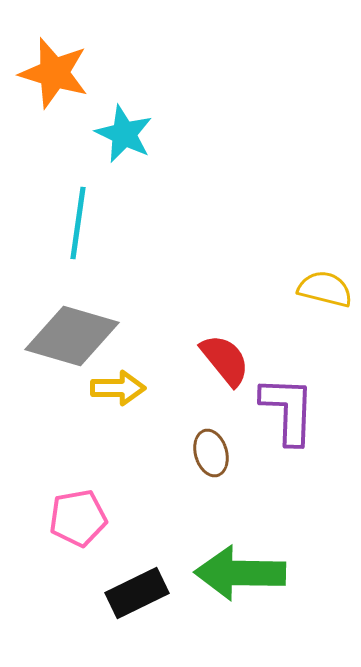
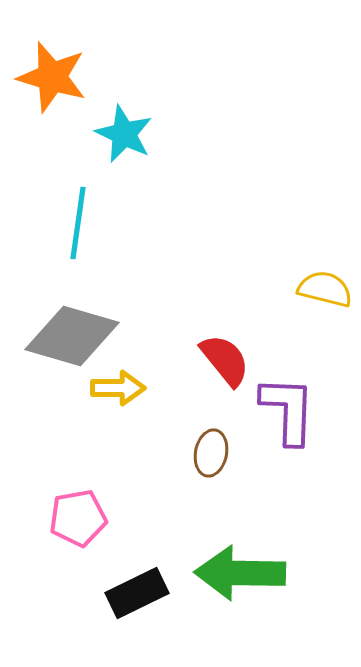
orange star: moved 2 px left, 4 px down
brown ellipse: rotated 27 degrees clockwise
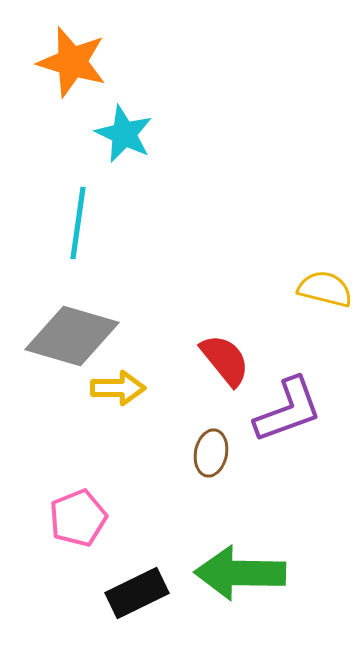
orange star: moved 20 px right, 15 px up
purple L-shape: rotated 68 degrees clockwise
pink pentagon: rotated 12 degrees counterclockwise
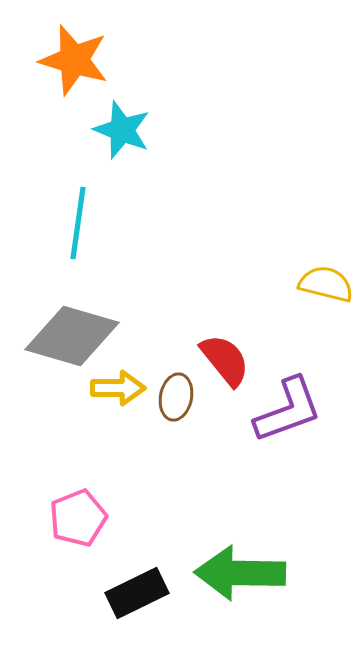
orange star: moved 2 px right, 2 px up
cyan star: moved 2 px left, 4 px up; rotated 4 degrees counterclockwise
yellow semicircle: moved 1 px right, 5 px up
brown ellipse: moved 35 px left, 56 px up
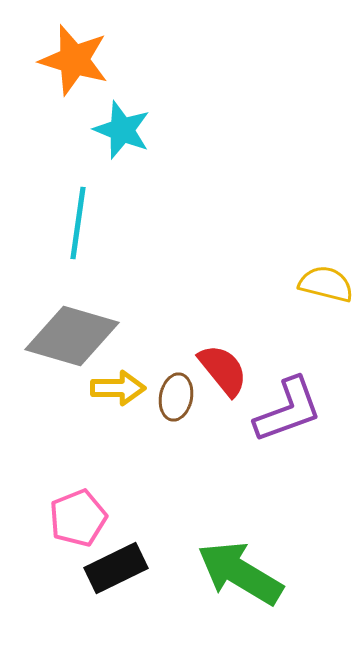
red semicircle: moved 2 px left, 10 px down
green arrow: rotated 30 degrees clockwise
black rectangle: moved 21 px left, 25 px up
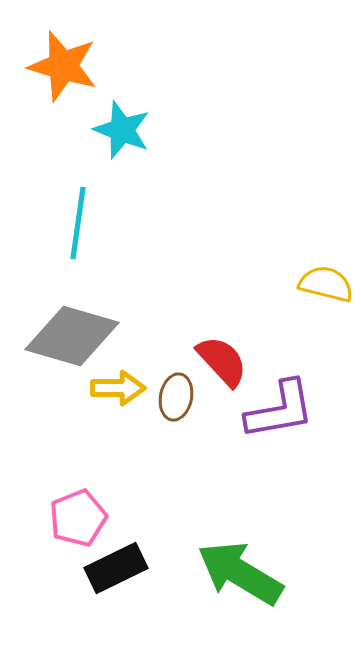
orange star: moved 11 px left, 6 px down
red semicircle: moved 1 px left, 9 px up; rotated 4 degrees counterclockwise
purple L-shape: moved 8 px left; rotated 10 degrees clockwise
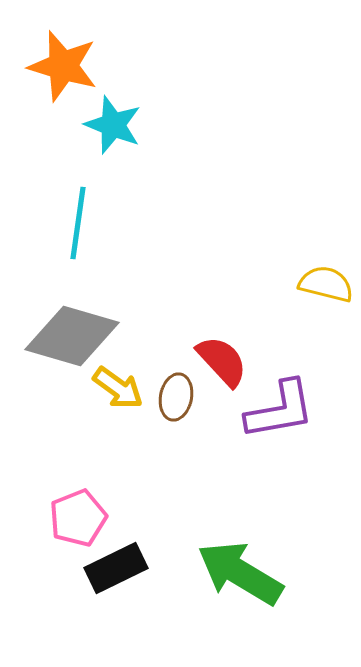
cyan star: moved 9 px left, 5 px up
yellow arrow: rotated 36 degrees clockwise
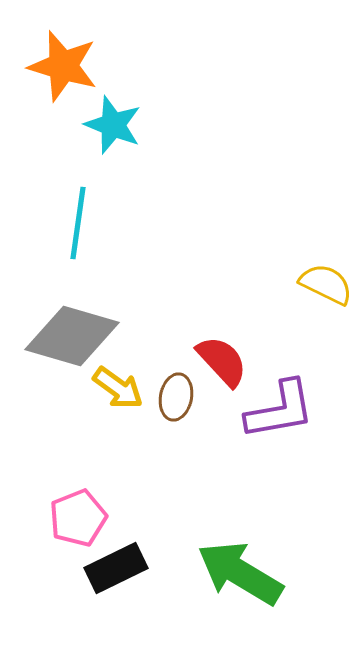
yellow semicircle: rotated 12 degrees clockwise
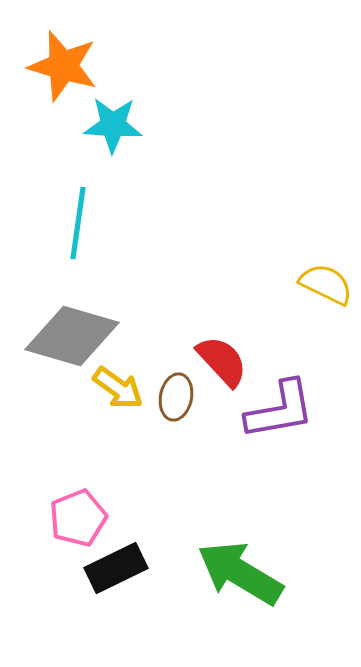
cyan star: rotated 18 degrees counterclockwise
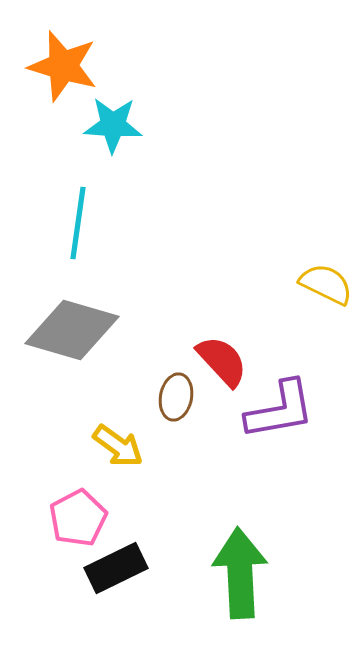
gray diamond: moved 6 px up
yellow arrow: moved 58 px down
pink pentagon: rotated 6 degrees counterclockwise
green arrow: rotated 56 degrees clockwise
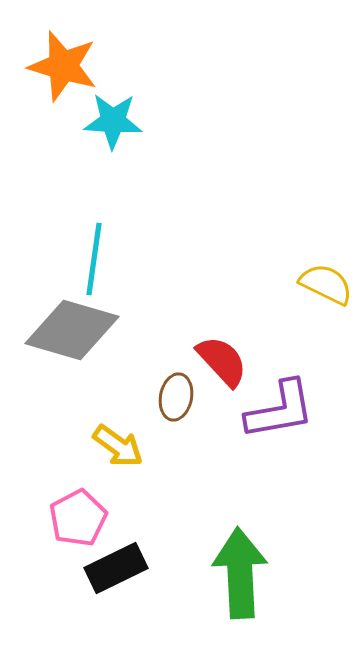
cyan star: moved 4 px up
cyan line: moved 16 px right, 36 px down
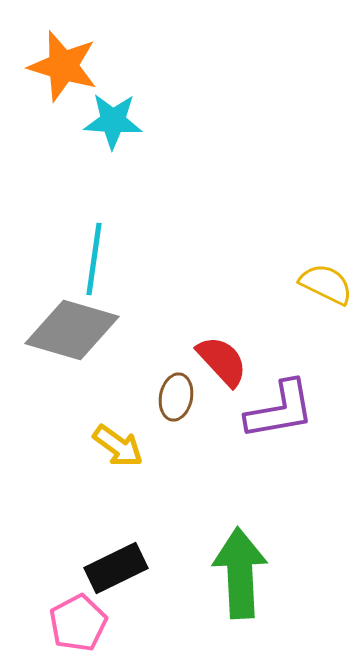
pink pentagon: moved 105 px down
